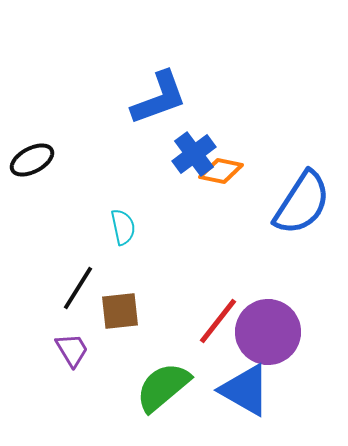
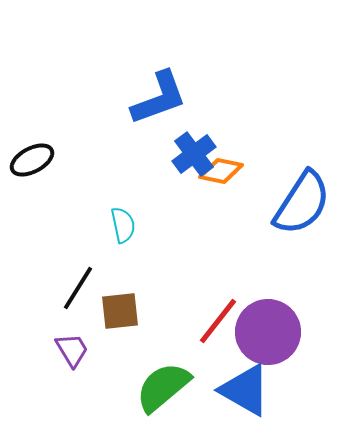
cyan semicircle: moved 2 px up
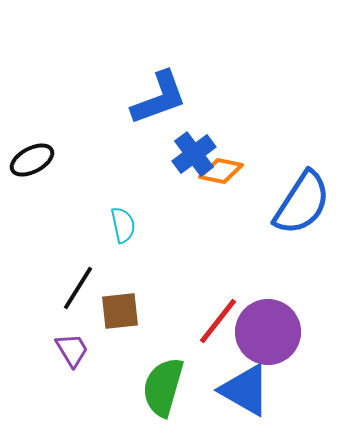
green semicircle: rotated 34 degrees counterclockwise
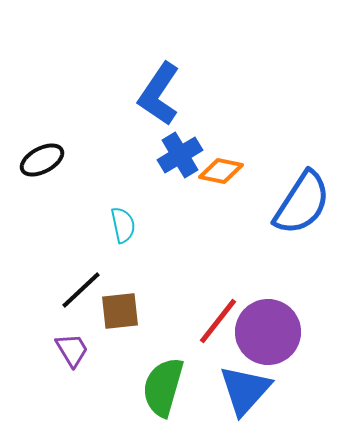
blue L-shape: moved 4 px up; rotated 144 degrees clockwise
blue cross: moved 14 px left, 1 px down; rotated 6 degrees clockwise
black ellipse: moved 10 px right
black line: moved 3 px right, 2 px down; rotated 15 degrees clockwise
blue triangle: rotated 42 degrees clockwise
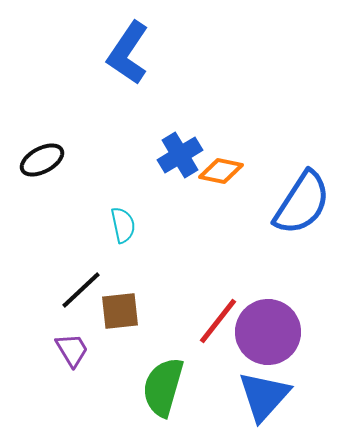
blue L-shape: moved 31 px left, 41 px up
blue triangle: moved 19 px right, 6 px down
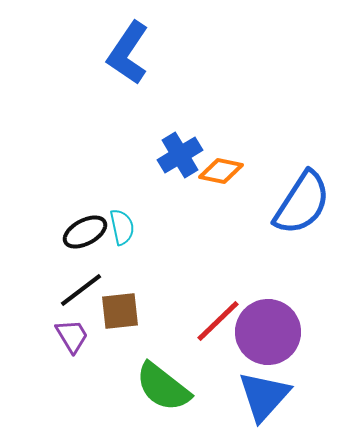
black ellipse: moved 43 px right, 72 px down
cyan semicircle: moved 1 px left, 2 px down
black line: rotated 6 degrees clockwise
red line: rotated 8 degrees clockwise
purple trapezoid: moved 14 px up
green semicircle: rotated 68 degrees counterclockwise
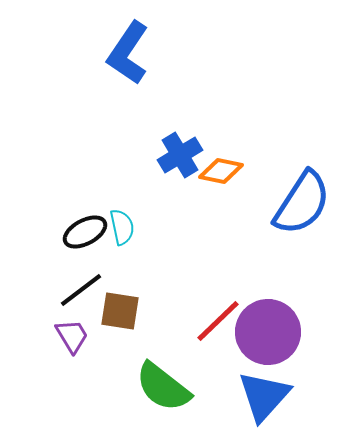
brown square: rotated 15 degrees clockwise
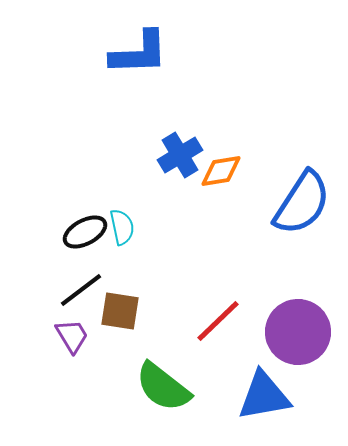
blue L-shape: moved 11 px right; rotated 126 degrees counterclockwise
orange diamond: rotated 21 degrees counterclockwise
purple circle: moved 30 px right
blue triangle: rotated 38 degrees clockwise
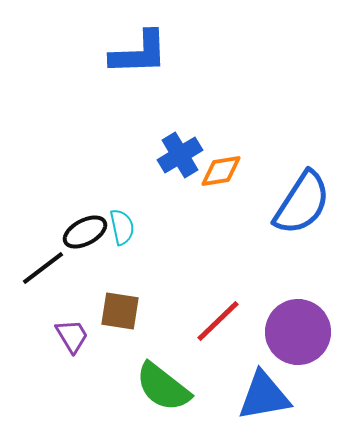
black line: moved 38 px left, 22 px up
